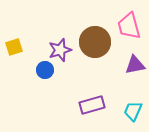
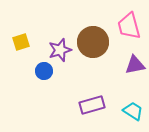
brown circle: moved 2 px left
yellow square: moved 7 px right, 5 px up
blue circle: moved 1 px left, 1 px down
cyan trapezoid: rotated 100 degrees clockwise
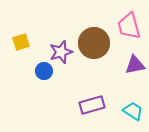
brown circle: moved 1 px right, 1 px down
purple star: moved 1 px right, 2 px down
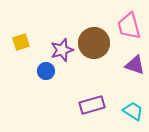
purple star: moved 1 px right, 2 px up
purple triangle: rotated 30 degrees clockwise
blue circle: moved 2 px right
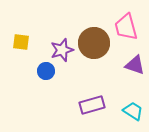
pink trapezoid: moved 3 px left, 1 px down
yellow square: rotated 24 degrees clockwise
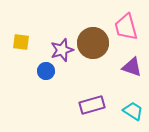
brown circle: moved 1 px left
purple triangle: moved 3 px left, 2 px down
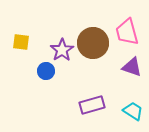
pink trapezoid: moved 1 px right, 5 px down
purple star: rotated 15 degrees counterclockwise
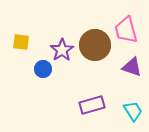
pink trapezoid: moved 1 px left, 2 px up
brown circle: moved 2 px right, 2 px down
blue circle: moved 3 px left, 2 px up
cyan trapezoid: rotated 25 degrees clockwise
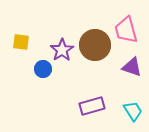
purple rectangle: moved 1 px down
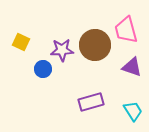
yellow square: rotated 18 degrees clockwise
purple star: rotated 30 degrees clockwise
purple rectangle: moved 1 px left, 4 px up
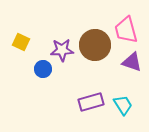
purple triangle: moved 5 px up
cyan trapezoid: moved 10 px left, 6 px up
